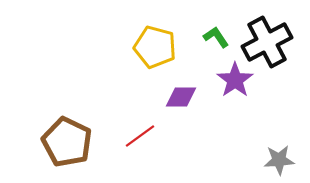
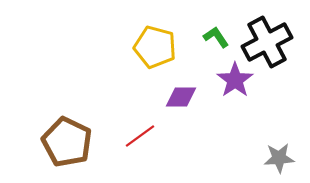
gray star: moved 2 px up
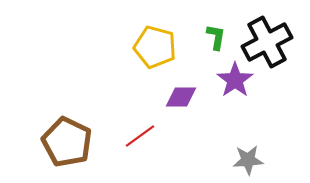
green L-shape: rotated 44 degrees clockwise
gray star: moved 31 px left, 2 px down
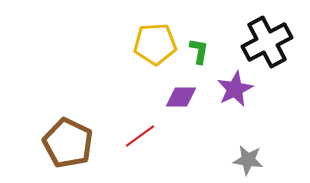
green L-shape: moved 17 px left, 14 px down
yellow pentagon: moved 3 px up; rotated 18 degrees counterclockwise
purple star: moved 9 px down; rotated 9 degrees clockwise
brown pentagon: moved 1 px right, 1 px down
gray star: rotated 12 degrees clockwise
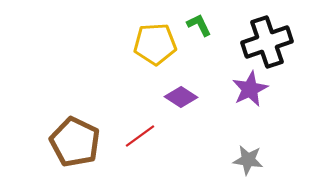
black cross: rotated 9 degrees clockwise
green L-shape: moved 26 px up; rotated 36 degrees counterclockwise
purple star: moved 15 px right
purple diamond: rotated 32 degrees clockwise
brown pentagon: moved 7 px right, 1 px up
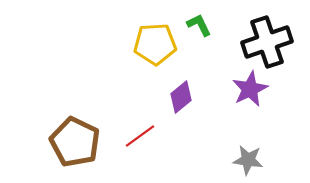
purple diamond: rotated 72 degrees counterclockwise
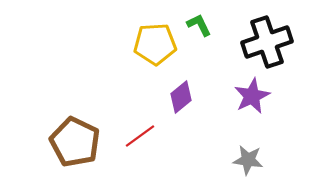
purple star: moved 2 px right, 7 px down
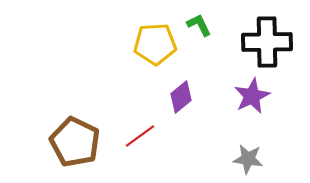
black cross: rotated 18 degrees clockwise
gray star: moved 1 px up
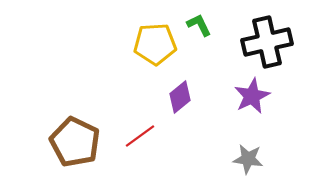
black cross: rotated 12 degrees counterclockwise
purple diamond: moved 1 px left
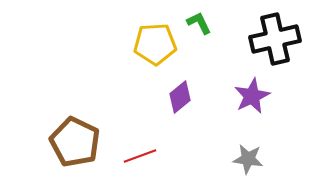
green L-shape: moved 2 px up
black cross: moved 8 px right, 3 px up
red line: moved 20 px down; rotated 16 degrees clockwise
